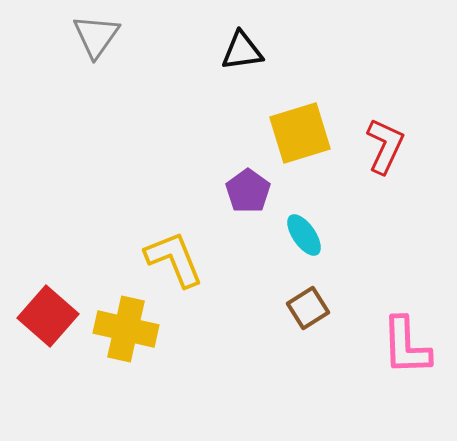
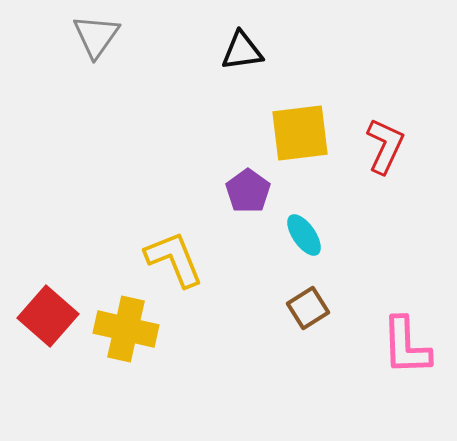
yellow square: rotated 10 degrees clockwise
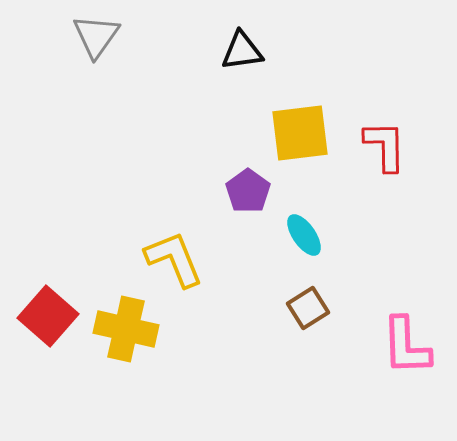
red L-shape: rotated 26 degrees counterclockwise
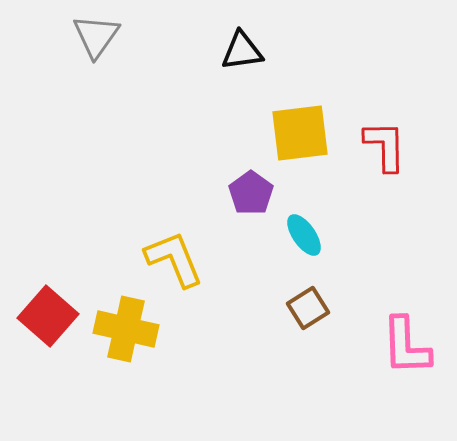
purple pentagon: moved 3 px right, 2 px down
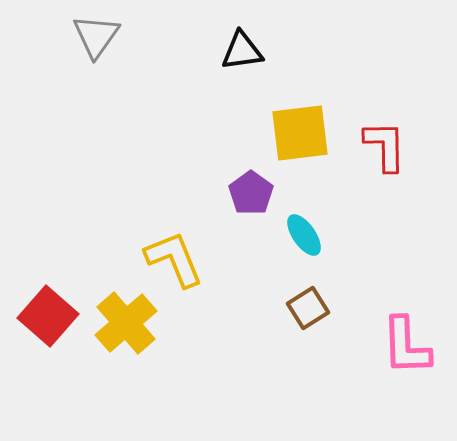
yellow cross: moved 6 px up; rotated 36 degrees clockwise
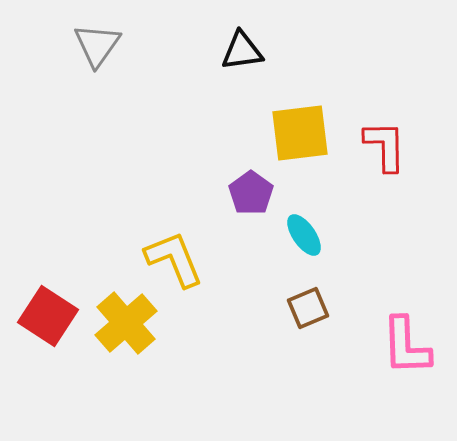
gray triangle: moved 1 px right, 9 px down
brown square: rotated 9 degrees clockwise
red square: rotated 8 degrees counterclockwise
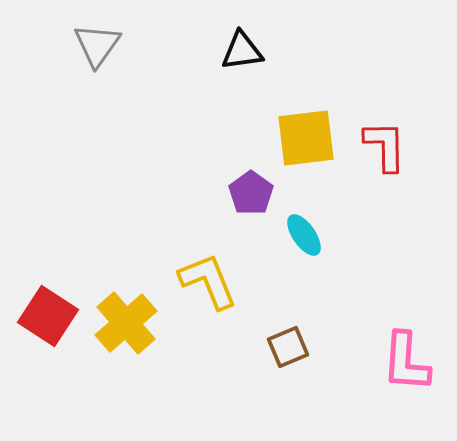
yellow square: moved 6 px right, 5 px down
yellow L-shape: moved 34 px right, 22 px down
brown square: moved 20 px left, 39 px down
pink L-shape: moved 16 px down; rotated 6 degrees clockwise
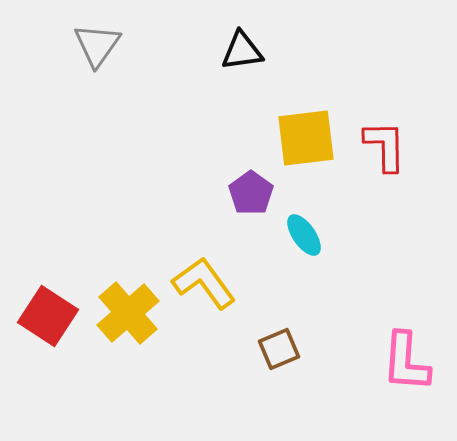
yellow L-shape: moved 4 px left, 2 px down; rotated 14 degrees counterclockwise
yellow cross: moved 2 px right, 10 px up
brown square: moved 9 px left, 2 px down
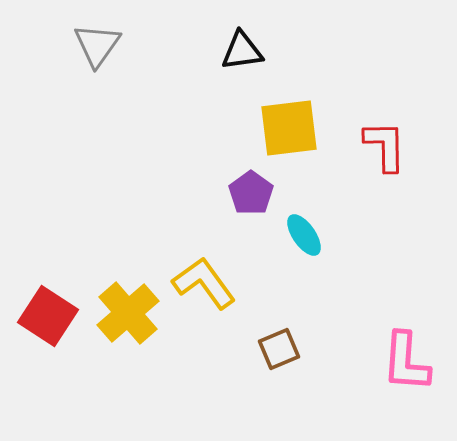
yellow square: moved 17 px left, 10 px up
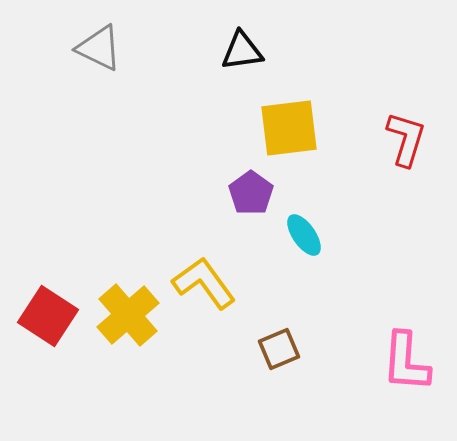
gray triangle: moved 2 px right, 3 px down; rotated 39 degrees counterclockwise
red L-shape: moved 21 px right, 7 px up; rotated 18 degrees clockwise
yellow cross: moved 2 px down
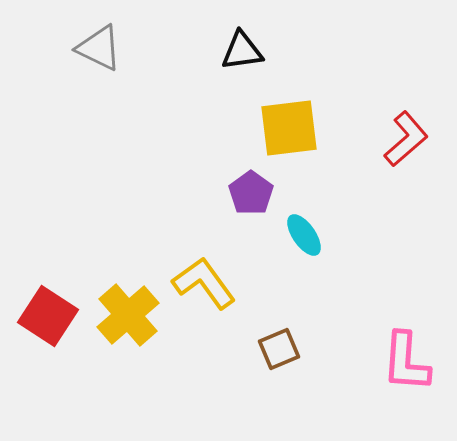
red L-shape: rotated 32 degrees clockwise
